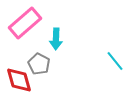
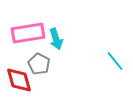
pink rectangle: moved 3 px right, 10 px down; rotated 32 degrees clockwise
cyan arrow: rotated 20 degrees counterclockwise
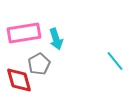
pink rectangle: moved 4 px left
gray pentagon: rotated 15 degrees clockwise
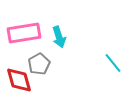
cyan arrow: moved 3 px right, 2 px up
cyan line: moved 2 px left, 2 px down
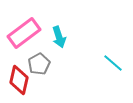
pink rectangle: rotated 28 degrees counterclockwise
cyan line: rotated 10 degrees counterclockwise
red diamond: rotated 28 degrees clockwise
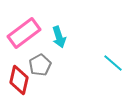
gray pentagon: moved 1 px right, 1 px down
